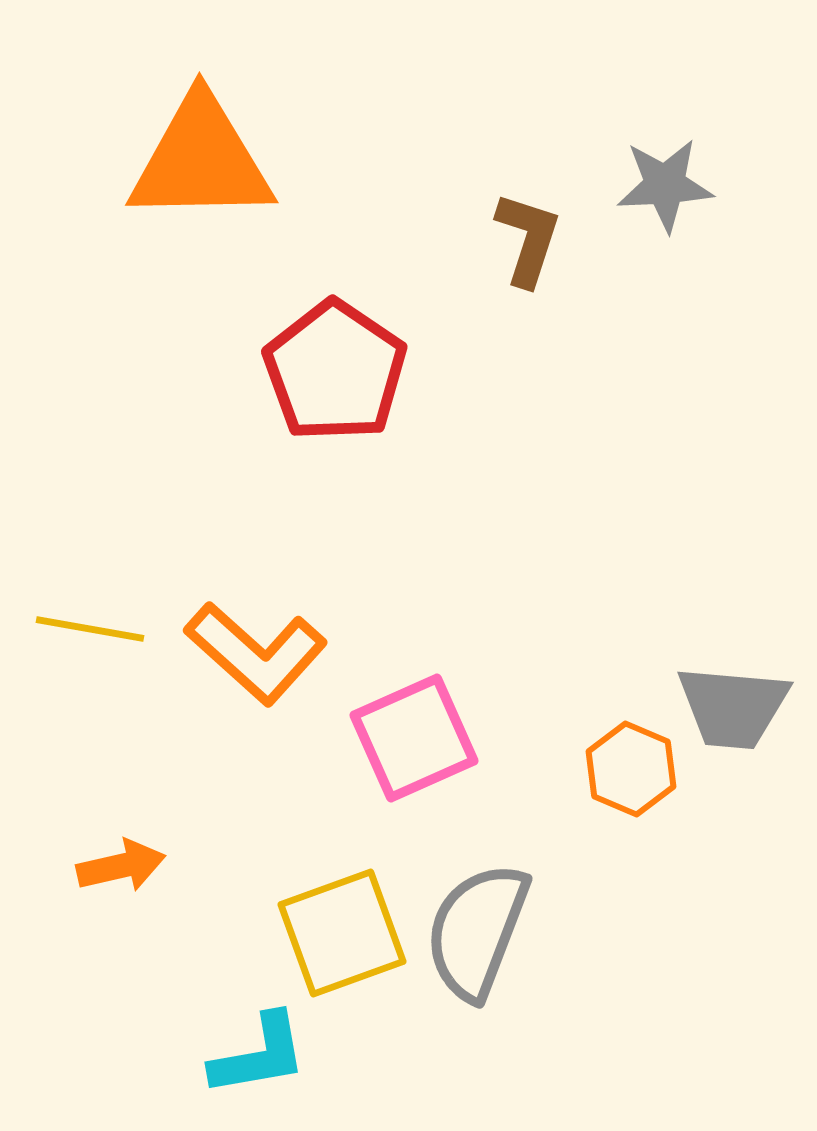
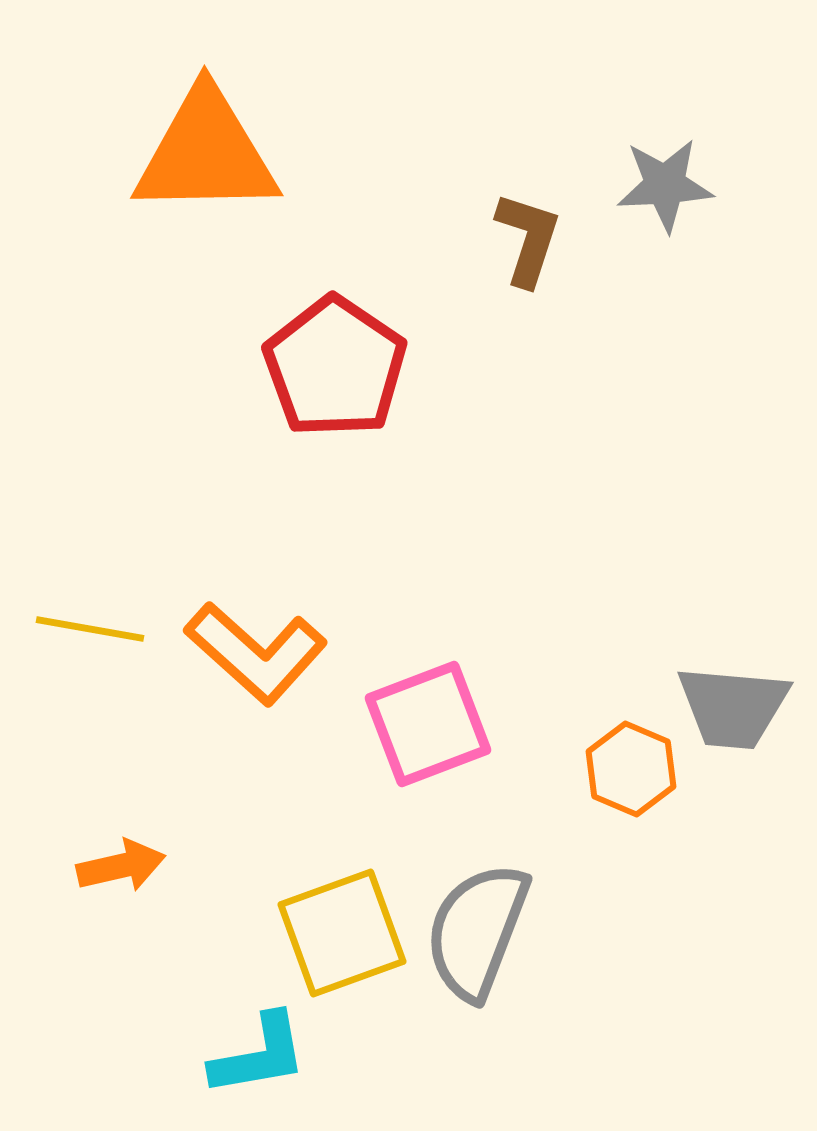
orange triangle: moved 5 px right, 7 px up
red pentagon: moved 4 px up
pink square: moved 14 px right, 14 px up; rotated 3 degrees clockwise
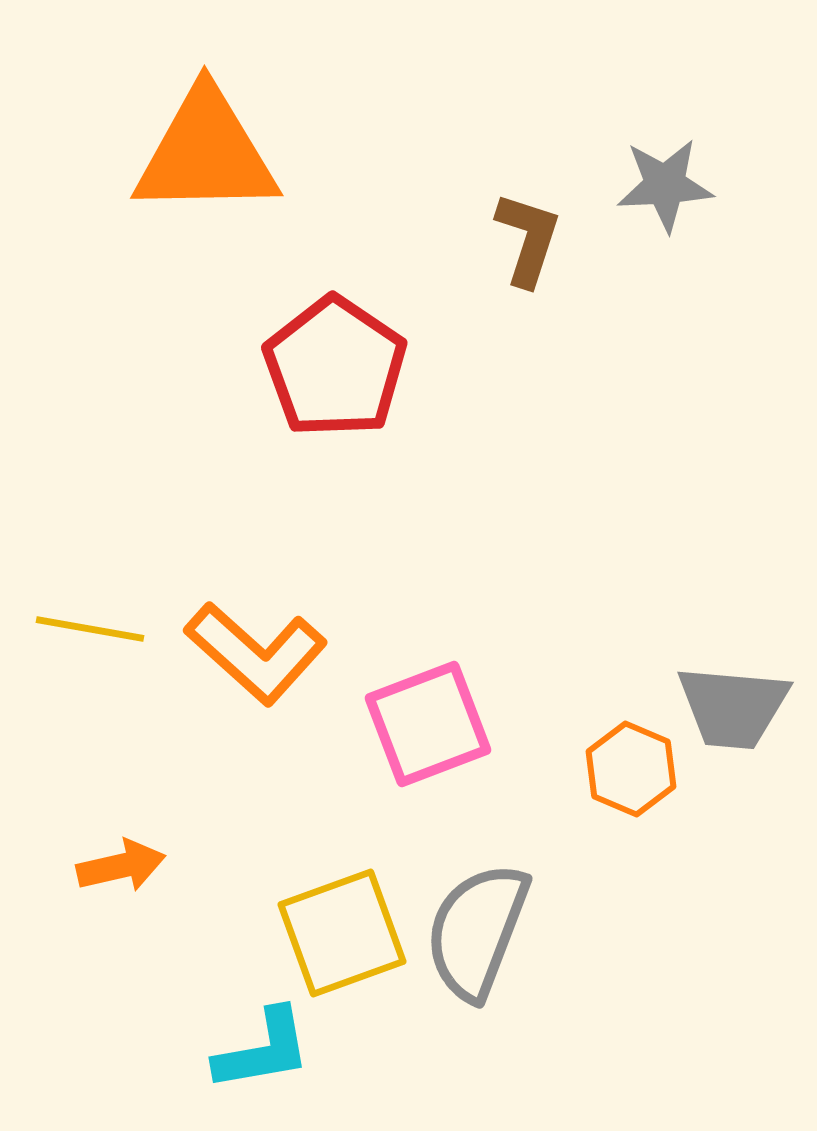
cyan L-shape: moved 4 px right, 5 px up
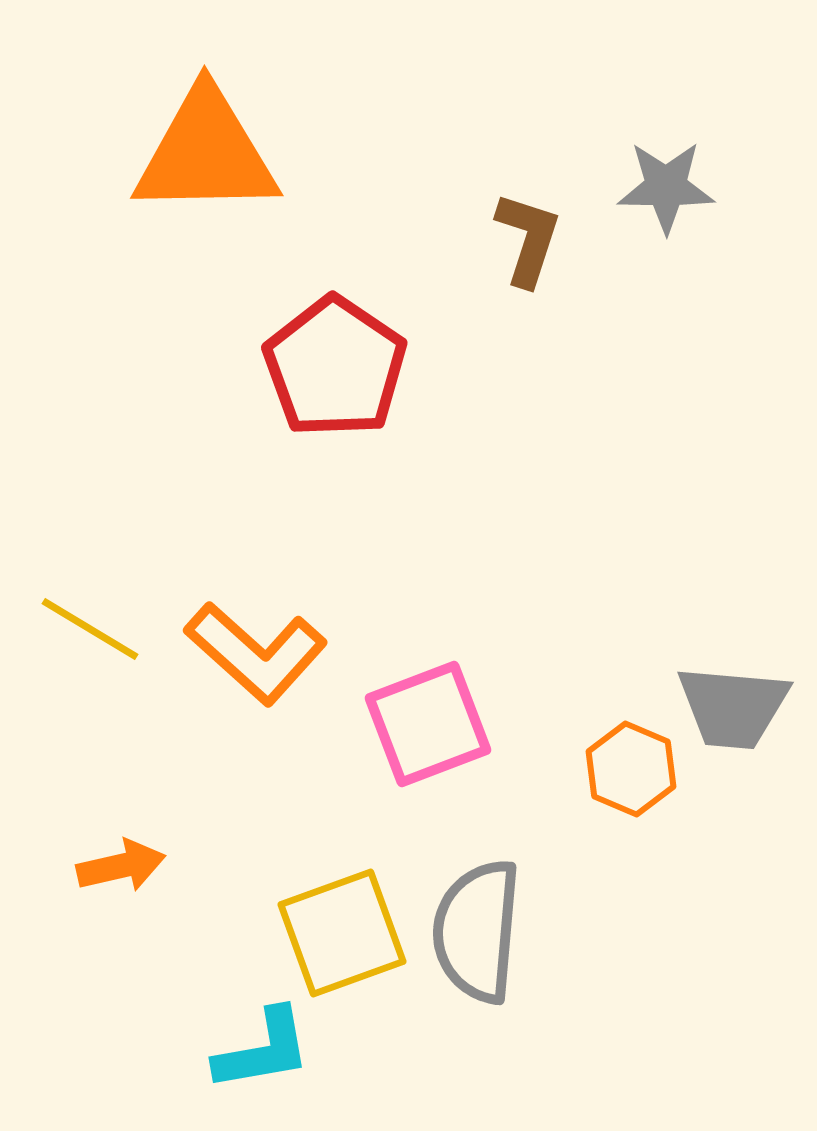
gray star: moved 1 px right, 2 px down; rotated 4 degrees clockwise
yellow line: rotated 21 degrees clockwise
gray semicircle: rotated 16 degrees counterclockwise
